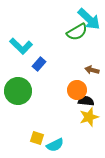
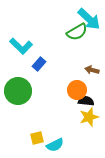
yellow square: rotated 32 degrees counterclockwise
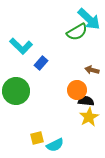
blue rectangle: moved 2 px right, 1 px up
green circle: moved 2 px left
yellow star: rotated 12 degrees counterclockwise
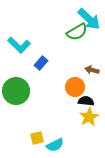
cyan L-shape: moved 2 px left, 1 px up
orange circle: moved 2 px left, 3 px up
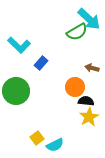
brown arrow: moved 2 px up
yellow square: rotated 24 degrees counterclockwise
